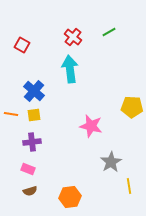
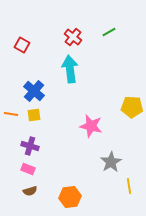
purple cross: moved 2 px left, 4 px down; rotated 24 degrees clockwise
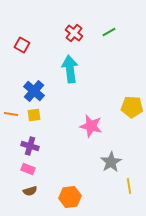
red cross: moved 1 px right, 4 px up
